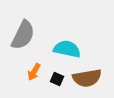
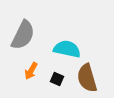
orange arrow: moved 3 px left, 1 px up
brown semicircle: rotated 84 degrees clockwise
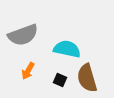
gray semicircle: rotated 44 degrees clockwise
orange arrow: moved 3 px left
black square: moved 3 px right, 1 px down
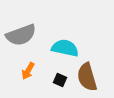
gray semicircle: moved 2 px left
cyan semicircle: moved 2 px left, 1 px up
brown semicircle: moved 1 px up
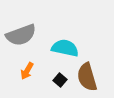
orange arrow: moved 1 px left
black square: rotated 16 degrees clockwise
